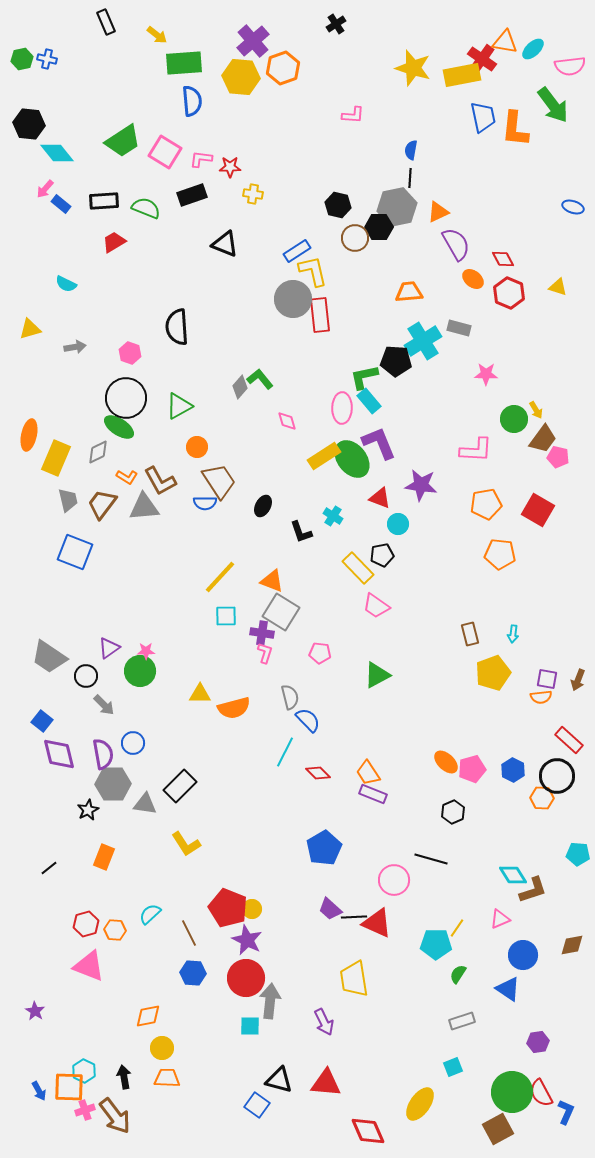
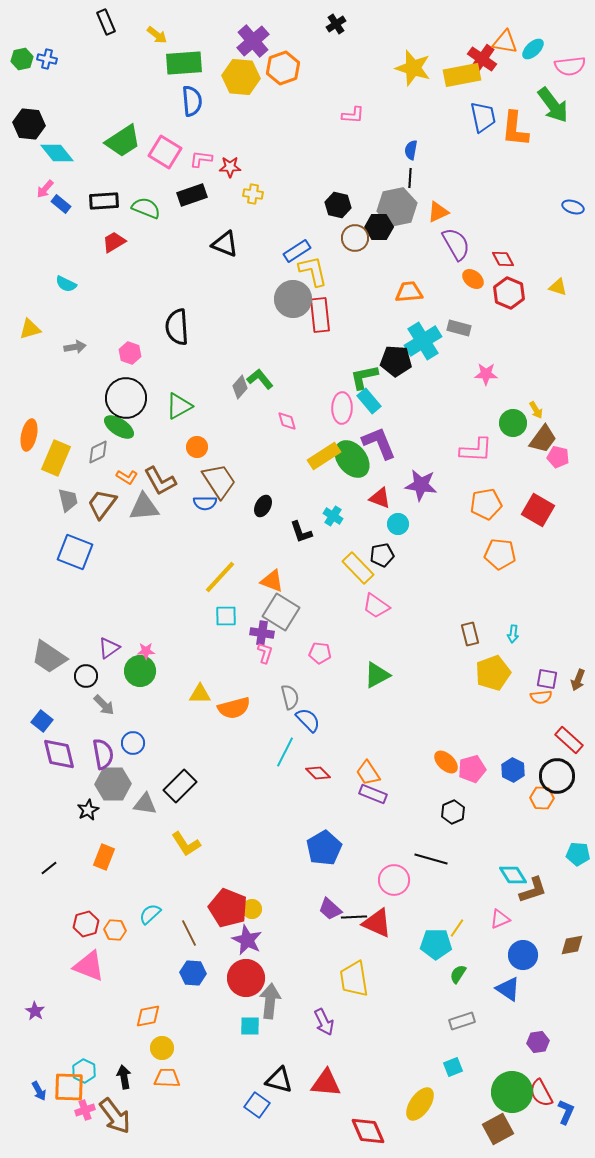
green circle at (514, 419): moved 1 px left, 4 px down
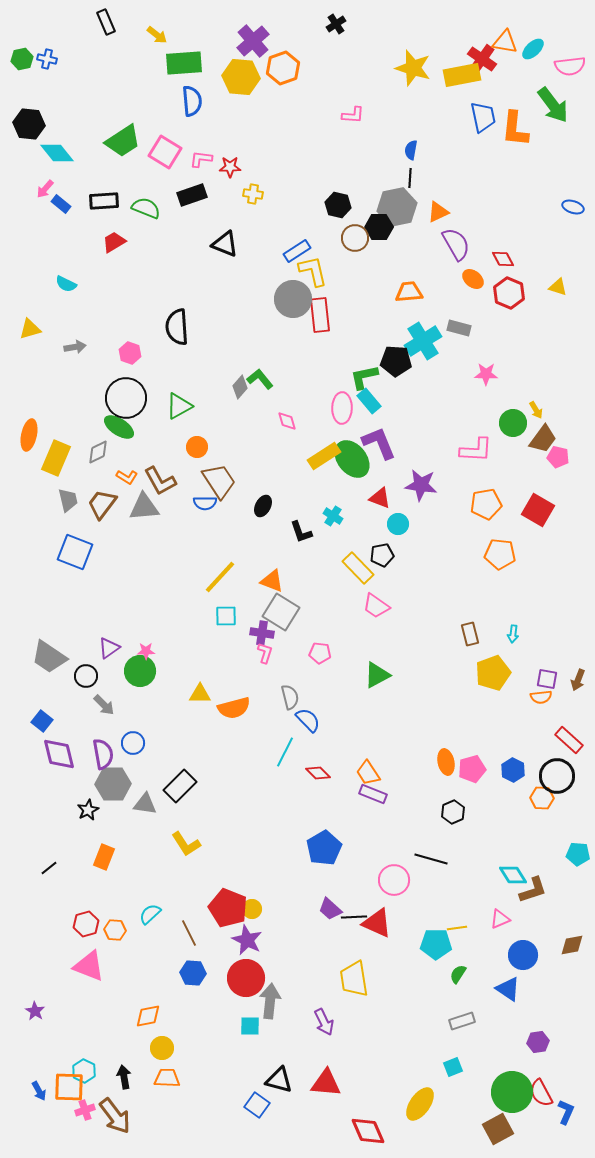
orange ellipse at (446, 762): rotated 35 degrees clockwise
yellow line at (457, 928): rotated 48 degrees clockwise
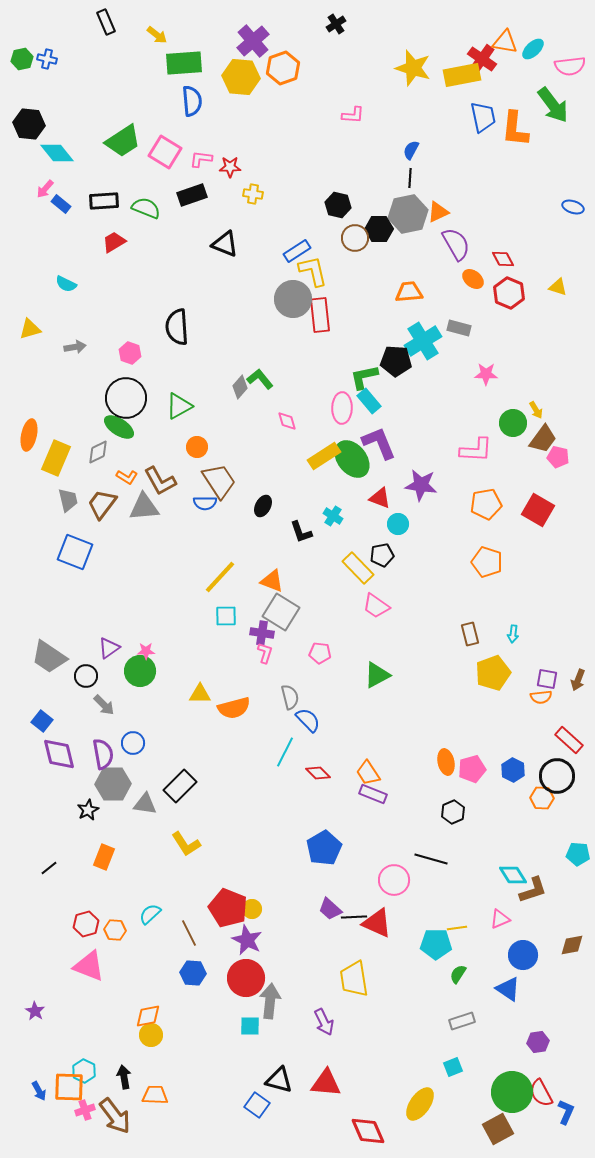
blue semicircle at (411, 150): rotated 18 degrees clockwise
gray hexagon at (397, 207): moved 11 px right, 7 px down
black hexagon at (379, 227): moved 2 px down
orange pentagon at (500, 554): moved 13 px left, 8 px down; rotated 12 degrees clockwise
yellow circle at (162, 1048): moved 11 px left, 13 px up
orange trapezoid at (167, 1078): moved 12 px left, 17 px down
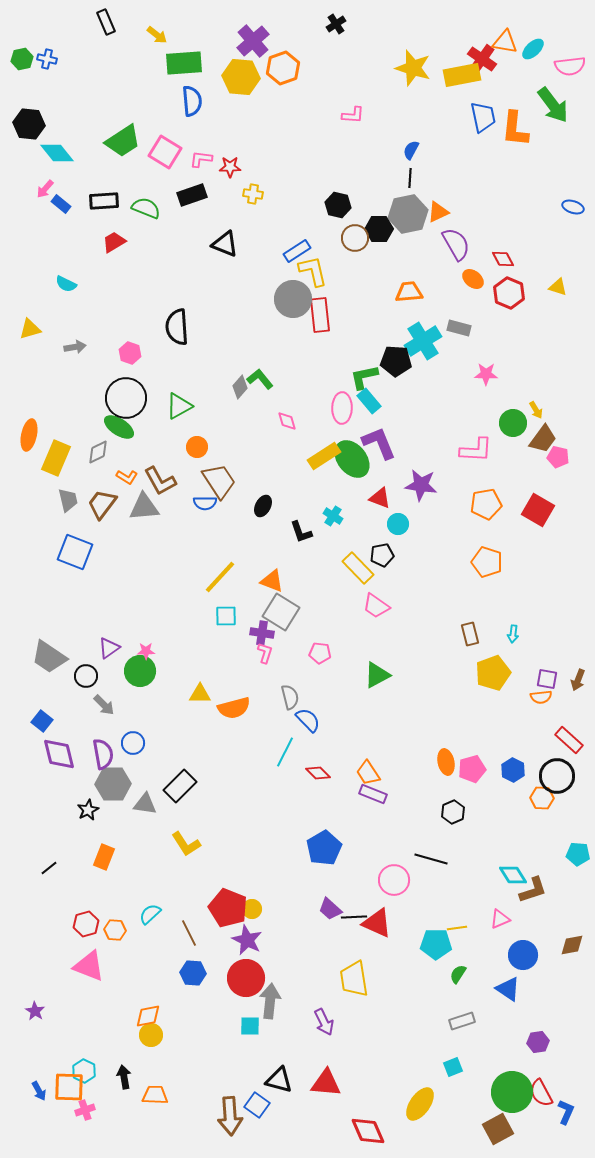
brown arrow at (115, 1116): moved 115 px right; rotated 33 degrees clockwise
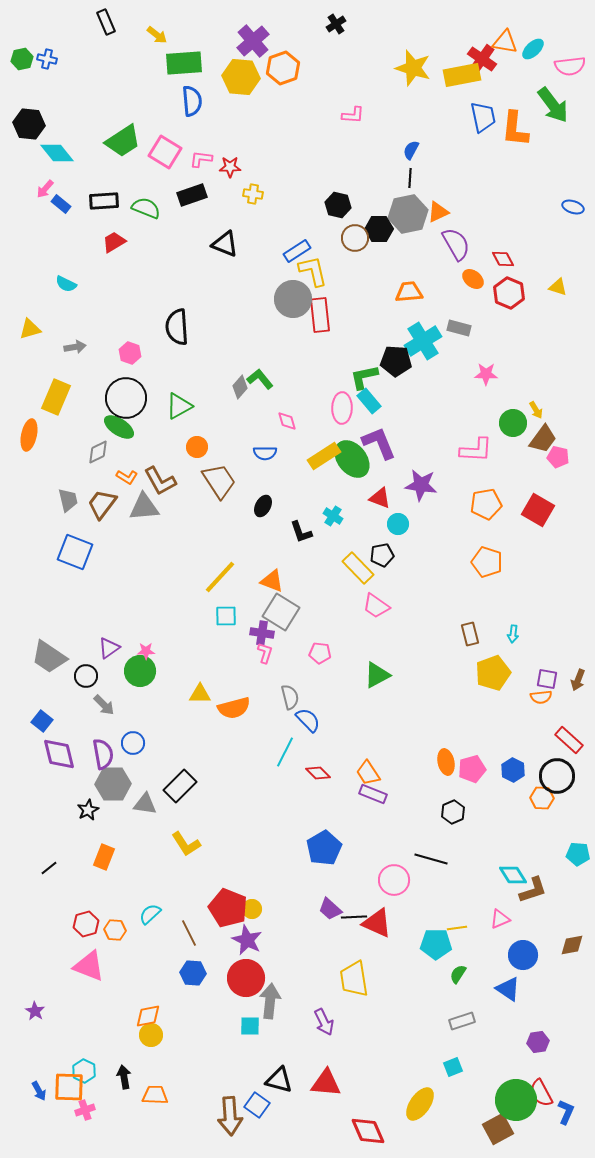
yellow rectangle at (56, 458): moved 61 px up
blue semicircle at (205, 503): moved 60 px right, 50 px up
green circle at (512, 1092): moved 4 px right, 8 px down
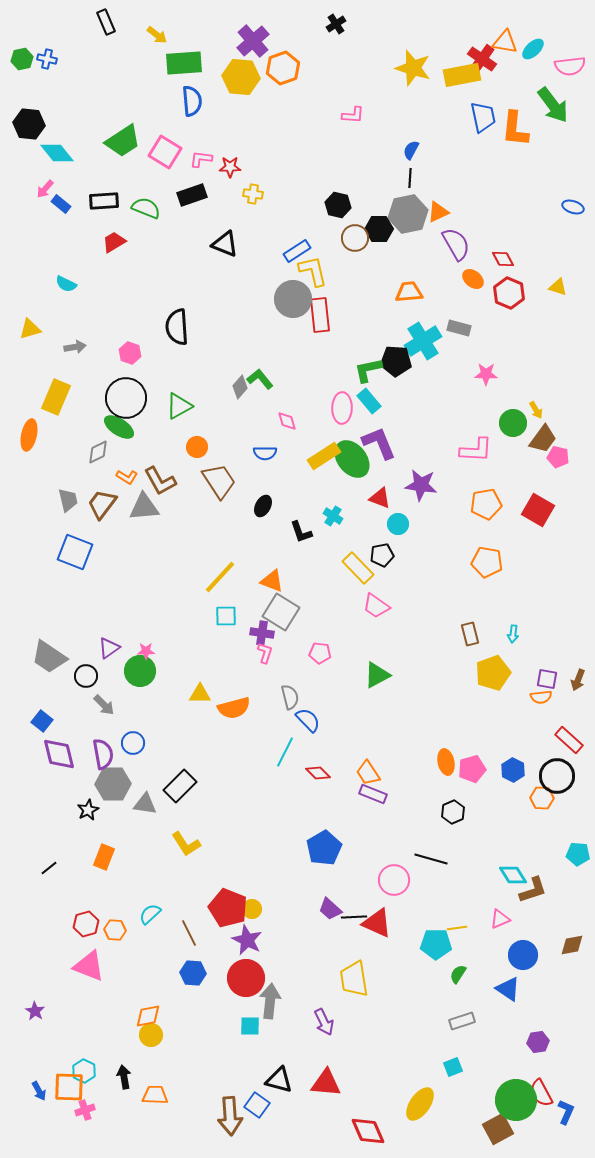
green L-shape at (364, 377): moved 4 px right, 7 px up
orange pentagon at (487, 562): rotated 8 degrees counterclockwise
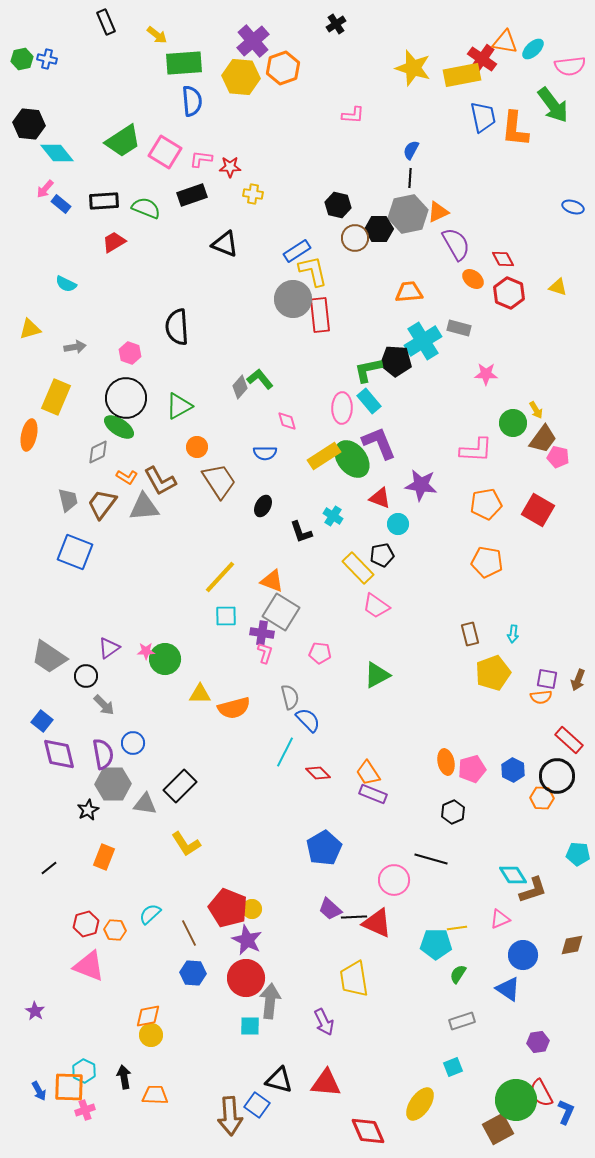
green circle at (140, 671): moved 25 px right, 12 px up
